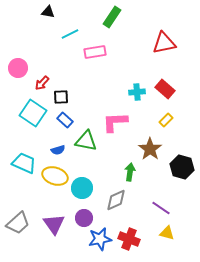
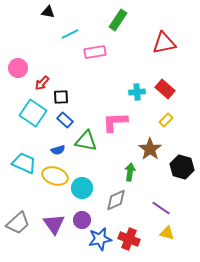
green rectangle: moved 6 px right, 3 px down
purple circle: moved 2 px left, 2 px down
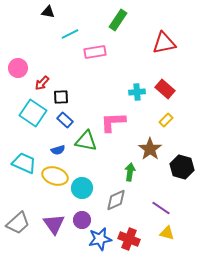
pink L-shape: moved 2 px left
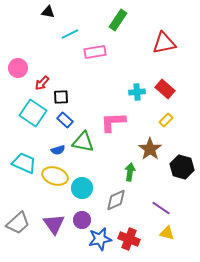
green triangle: moved 3 px left, 1 px down
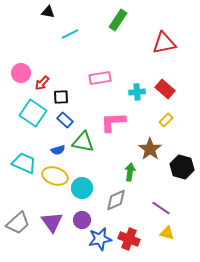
pink rectangle: moved 5 px right, 26 px down
pink circle: moved 3 px right, 5 px down
purple triangle: moved 2 px left, 2 px up
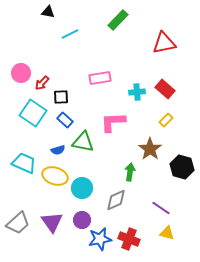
green rectangle: rotated 10 degrees clockwise
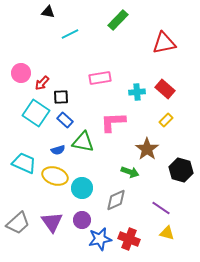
cyan square: moved 3 px right
brown star: moved 3 px left
black hexagon: moved 1 px left, 3 px down
green arrow: rotated 102 degrees clockwise
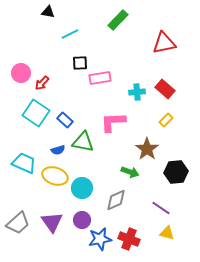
black square: moved 19 px right, 34 px up
black hexagon: moved 5 px left, 2 px down; rotated 20 degrees counterclockwise
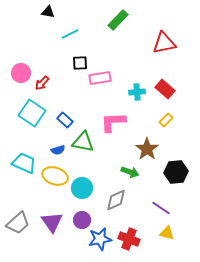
cyan square: moved 4 px left
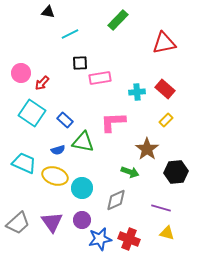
purple line: rotated 18 degrees counterclockwise
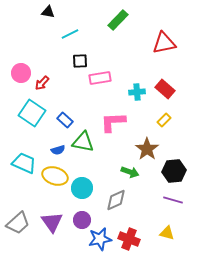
black square: moved 2 px up
yellow rectangle: moved 2 px left
black hexagon: moved 2 px left, 1 px up
purple line: moved 12 px right, 8 px up
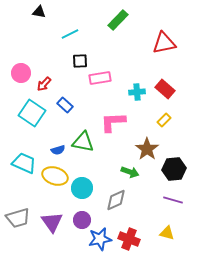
black triangle: moved 9 px left
red arrow: moved 2 px right, 1 px down
blue rectangle: moved 15 px up
black hexagon: moved 2 px up
gray trapezoid: moved 5 px up; rotated 25 degrees clockwise
